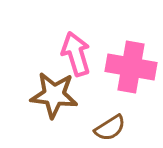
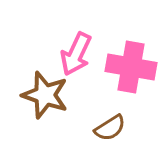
pink arrow: rotated 138 degrees counterclockwise
brown star: moved 9 px left; rotated 12 degrees clockwise
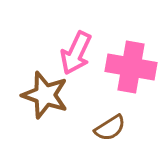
pink arrow: moved 1 px up
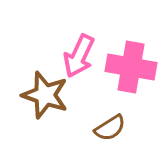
pink arrow: moved 3 px right, 3 px down
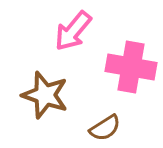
pink arrow: moved 6 px left, 25 px up; rotated 15 degrees clockwise
brown semicircle: moved 5 px left
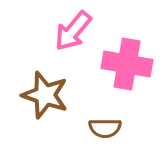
pink cross: moved 4 px left, 3 px up
brown semicircle: rotated 32 degrees clockwise
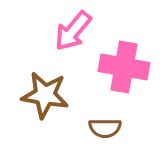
pink cross: moved 3 px left, 3 px down
brown star: rotated 9 degrees counterclockwise
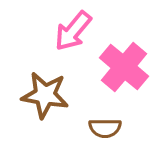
pink cross: rotated 30 degrees clockwise
